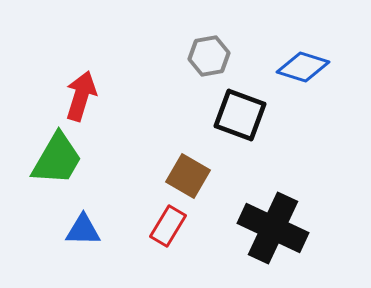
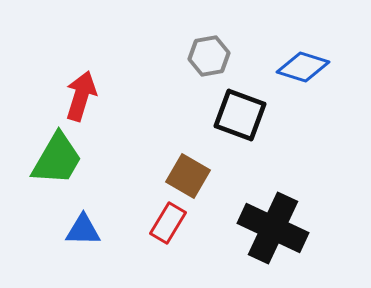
red rectangle: moved 3 px up
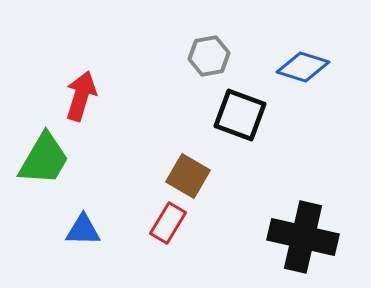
green trapezoid: moved 13 px left
black cross: moved 30 px right, 9 px down; rotated 12 degrees counterclockwise
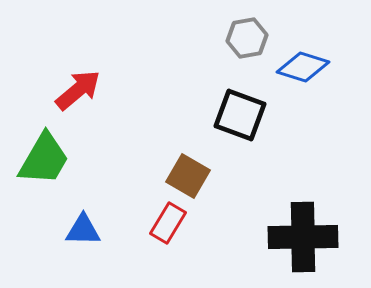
gray hexagon: moved 38 px right, 18 px up
red arrow: moved 3 px left, 6 px up; rotated 33 degrees clockwise
black cross: rotated 14 degrees counterclockwise
